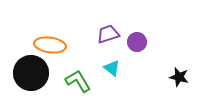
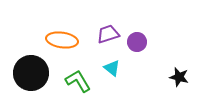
orange ellipse: moved 12 px right, 5 px up
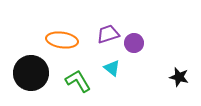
purple circle: moved 3 px left, 1 px down
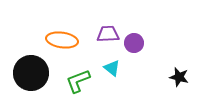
purple trapezoid: rotated 15 degrees clockwise
green L-shape: rotated 80 degrees counterclockwise
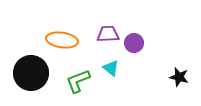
cyan triangle: moved 1 px left
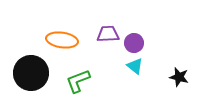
cyan triangle: moved 24 px right, 2 px up
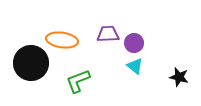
black circle: moved 10 px up
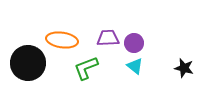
purple trapezoid: moved 4 px down
black circle: moved 3 px left
black star: moved 5 px right, 9 px up
green L-shape: moved 8 px right, 13 px up
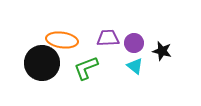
black circle: moved 14 px right
black star: moved 22 px left, 17 px up
